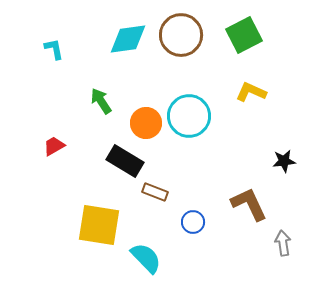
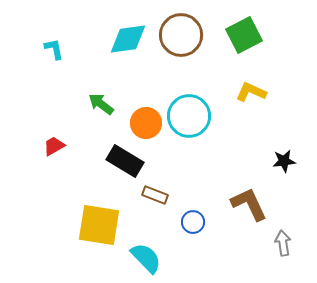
green arrow: moved 3 px down; rotated 20 degrees counterclockwise
brown rectangle: moved 3 px down
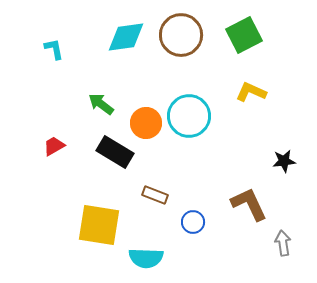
cyan diamond: moved 2 px left, 2 px up
black rectangle: moved 10 px left, 9 px up
cyan semicircle: rotated 136 degrees clockwise
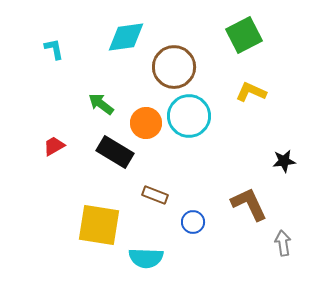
brown circle: moved 7 px left, 32 px down
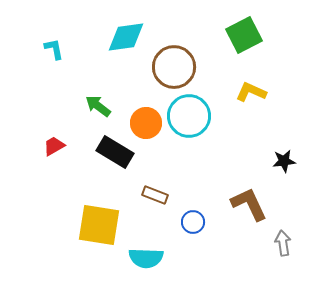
green arrow: moved 3 px left, 2 px down
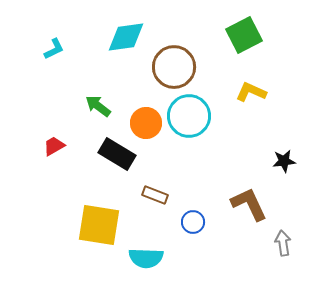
cyan L-shape: rotated 75 degrees clockwise
black rectangle: moved 2 px right, 2 px down
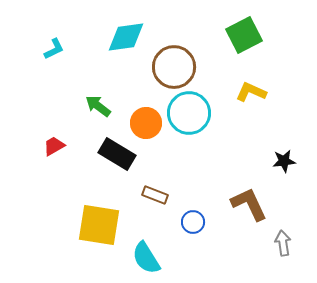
cyan circle: moved 3 px up
cyan semicircle: rotated 56 degrees clockwise
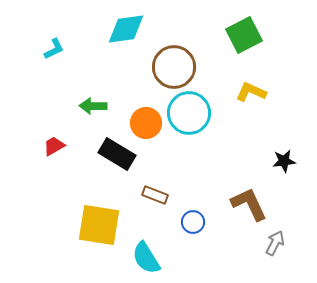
cyan diamond: moved 8 px up
green arrow: moved 5 px left; rotated 36 degrees counterclockwise
gray arrow: moved 8 px left; rotated 35 degrees clockwise
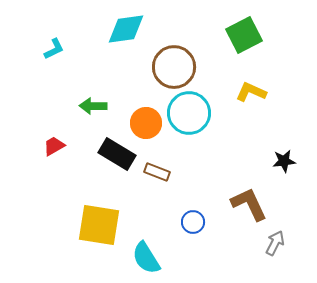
brown rectangle: moved 2 px right, 23 px up
